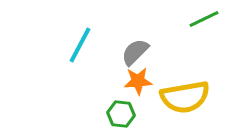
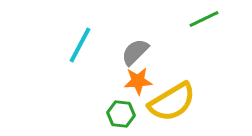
yellow semicircle: moved 13 px left, 5 px down; rotated 21 degrees counterclockwise
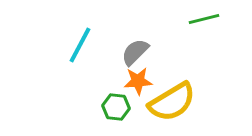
green line: rotated 12 degrees clockwise
green hexagon: moved 5 px left, 7 px up
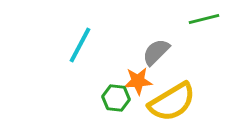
gray semicircle: moved 21 px right
green hexagon: moved 9 px up
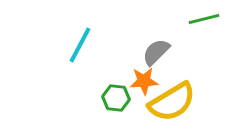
orange star: moved 6 px right
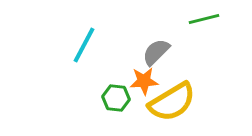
cyan line: moved 4 px right
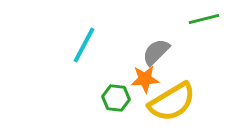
orange star: moved 1 px right, 2 px up
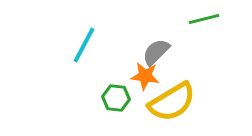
orange star: moved 3 px up; rotated 12 degrees clockwise
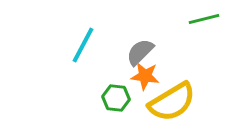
cyan line: moved 1 px left
gray semicircle: moved 16 px left
